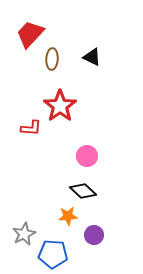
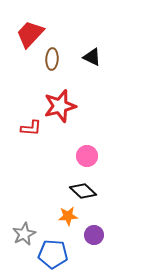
red star: rotated 20 degrees clockwise
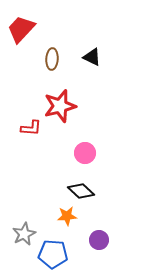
red trapezoid: moved 9 px left, 5 px up
pink circle: moved 2 px left, 3 px up
black diamond: moved 2 px left
orange star: moved 1 px left
purple circle: moved 5 px right, 5 px down
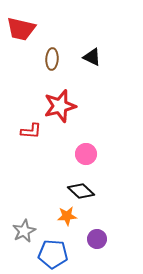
red trapezoid: rotated 120 degrees counterclockwise
red L-shape: moved 3 px down
pink circle: moved 1 px right, 1 px down
gray star: moved 3 px up
purple circle: moved 2 px left, 1 px up
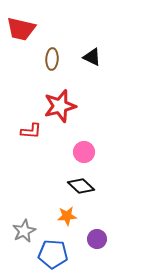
pink circle: moved 2 px left, 2 px up
black diamond: moved 5 px up
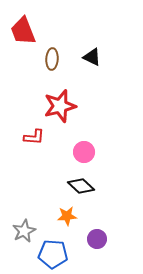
red trapezoid: moved 2 px right, 2 px down; rotated 56 degrees clockwise
red L-shape: moved 3 px right, 6 px down
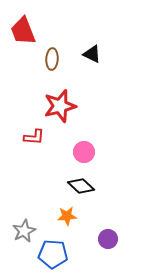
black triangle: moved 3 px up
purple circle: moved 11 px right
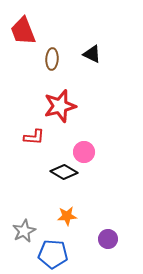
black diamond: moved 17 px left, 14 px up; rotated 12 degrees counterclockwise
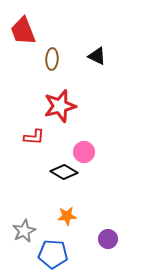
black triangle: moved 5 px right, 2 px down
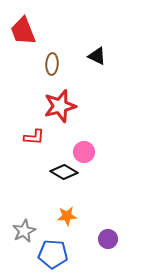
brown ellipse: moved 5 px down
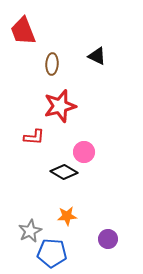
gray star: moved 6 px right
blue pentagon: moved 1 px left, 1 px up
